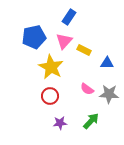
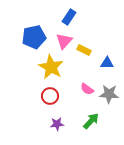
purple star: moved 3 px left, 1 px down
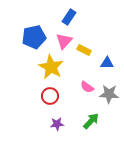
pink semicircle: moved 2 px up
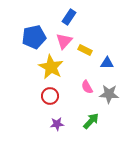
yellow rectangle: moved 1 px right
pink semicircle: rotated 24 degrees clockwise
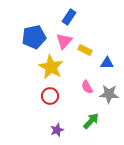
purple star: moved 6 px down; rotated 16 degrees counterclockwise
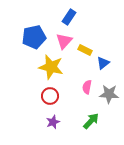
blue triangle: moved 4 px left; rotated 40 degrees counterclockwise
yellow star: rotated 15 degrees counterclockwise
pink semicircle: rotated 40 degrees clockwise
purple star: moved 4 px left, 8 px up
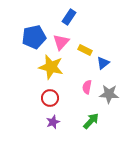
pink triangle: moved 3 px left, 1 px down
red circle: moved 2 px down
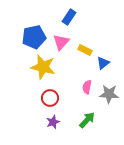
yellow star: moved 8 px left
green arrow: moved 4 px left, 1 px up
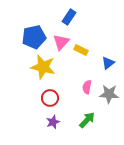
yellow rectangle: moved 4 px left
blue triangle: moved 5 px right
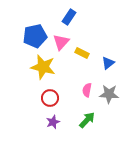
blue pentagon: moved 1 px right, 1 px up
yellow rectangle: moved 1 px right, 3 px down
pink semicircle: moved 3 px down
